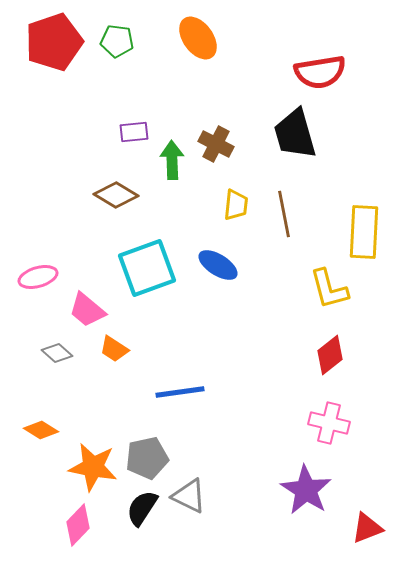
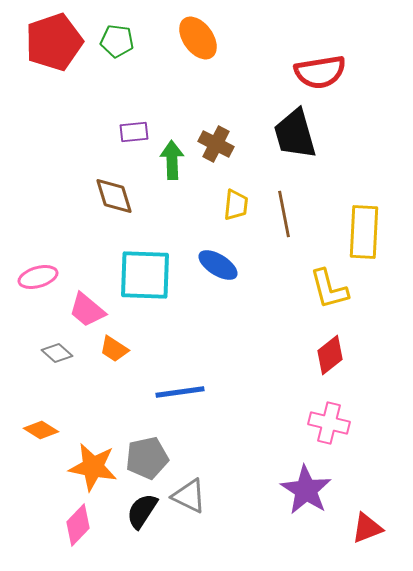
brown diamond: moved 2 px left, 1 px down; rotated 42 degrees clockwise
cyan square: moved 2 px left, 7 px down; rotated 22 degrees clockwise
black semicircle: moved 3 px down
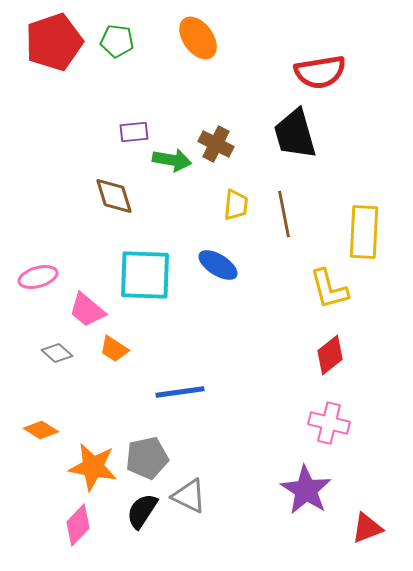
green arrow: rotated 102 degrees clockwise
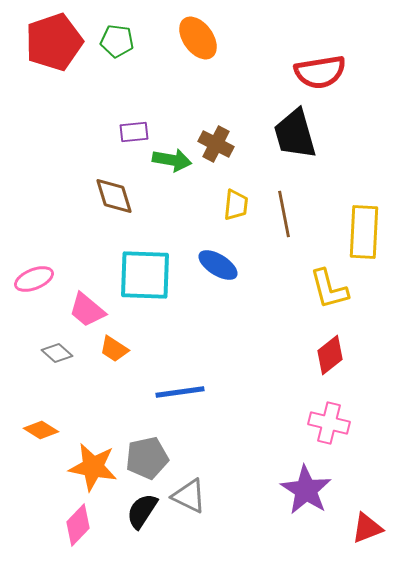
pink ellipse: moved 4 px left, 2 px down; rotated 6 degrees counterclockwise
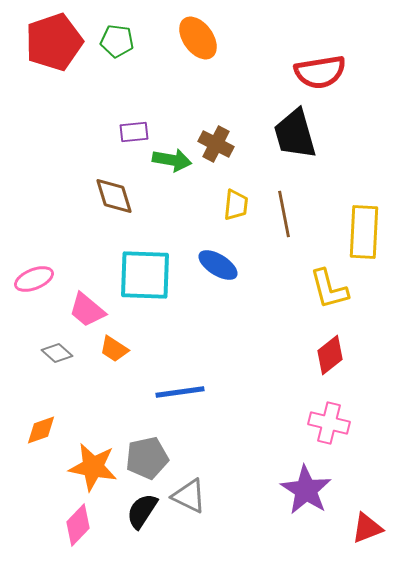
orange diamond: rotated 52 degrees counterclockwise
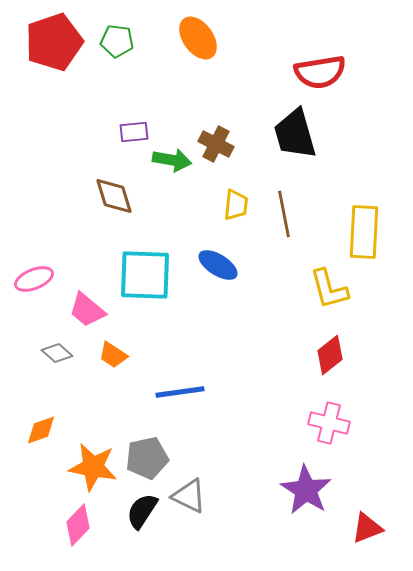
orange trapezoid: moved 1 px left, 6 px down
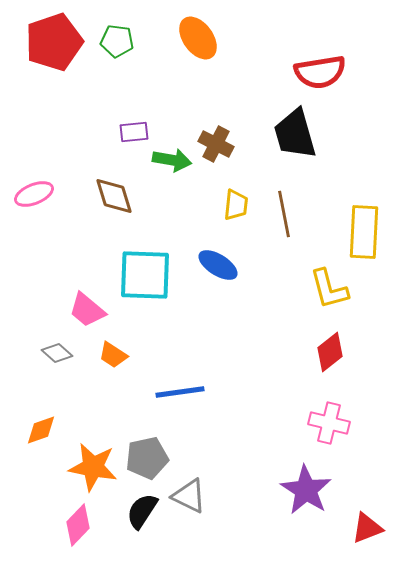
pink ellipse: moved 85 px up
red diamond: moved 3 px up
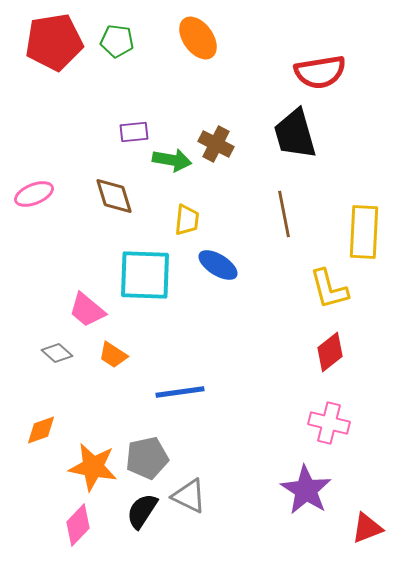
red pentagon: rotated 10 degrees clockwise
yellow trapezoid: moved 49 px left, 15 px down
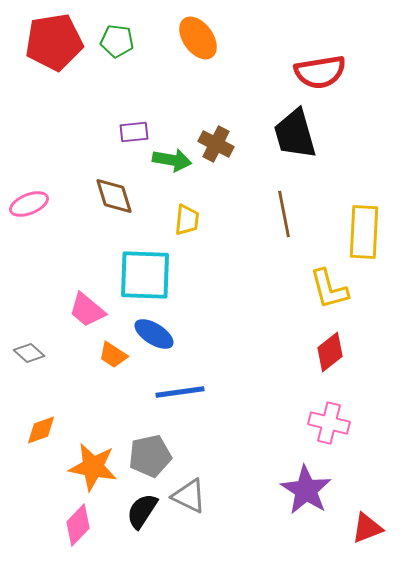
pink ellipse: moved 5 px left, 10 px down
blue ellipse: moved 64 px left, 69 px down
gray diamond: moved 28 px left
gray pentagon: moved 3 px right, 2 px up
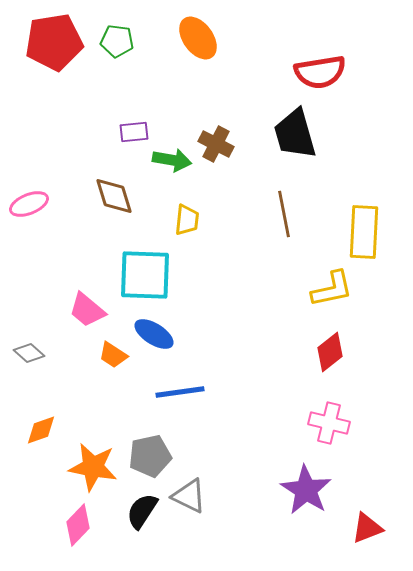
yellow L-shape: moved 3 px right; rotated 87 degrees counterclockwise
